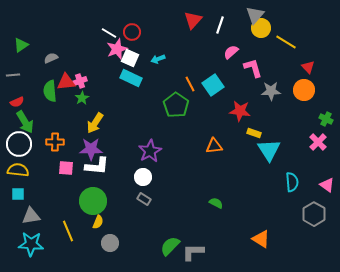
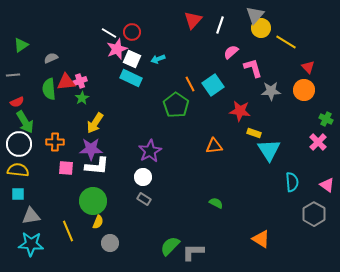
white square at (130, 58): moved 2 px right, 1 px down
green semicircle at (50, 91): moved 1 px left, 2 px up
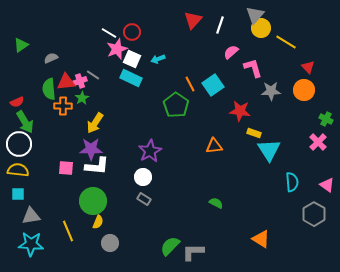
gray line at (13, 75): moved 80 px right; rotated 40 degrees clockwise
orange cross at (55, 142): moved 8 px right, 36 px up
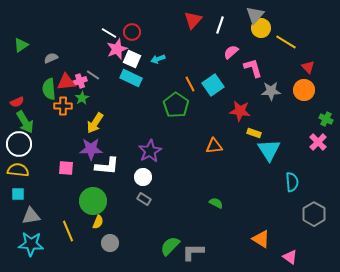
white L-shape at (97, 166): moved 10 px right
pink triangle at (327, 185): moved 37 px left, 72 px down
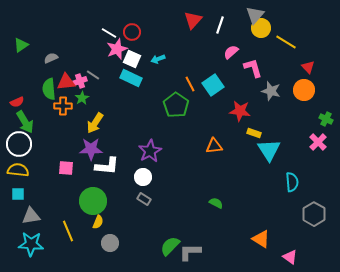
gray star at (271, 91): rotated 18 degrees clockwise
gray L-shape at (193, 252): moved 3 px left
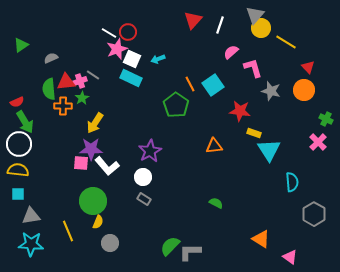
red circle at (132, 32): moved 4 px left
white L-shape at (107, 166): rotated 45 degrees clockwise
pink square at (66, 168): moved 15 px right, 5 px up
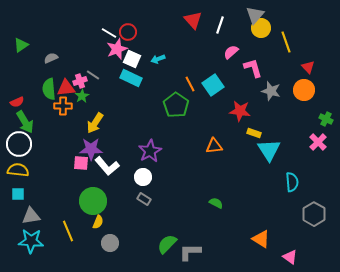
red triangle at (193, 20): rotated 24 degrees counterclockwise
yellow line at (286, 42): rotated 40 degrees clockwise
red triangle at (66, 82): moved 6 px down
green star at (82, 98): moved 2 px up
cyan star at (31, 244): moved 3 px up
green semicircle at (170, 246): moved 3 px left, 2 px up
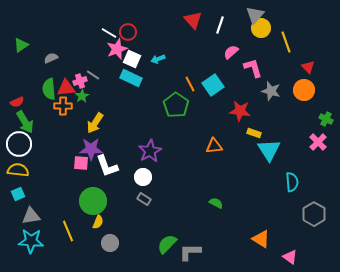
white L-shape at (107, 166): rotated 20 degrees clockwise
cyan square at (18, 194): rotated 24 degrees counterclockwise
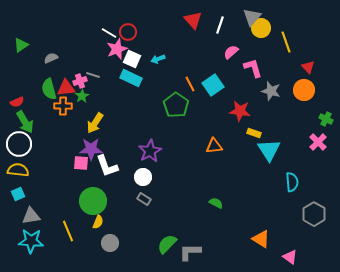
gray triangle at (255, 15): moved 3 px left, 2 px down
gray line at (93, 75): rotated 16 degrees counterclockwise
green semicircle at (49, 89): rotated 10 degrees counterclockwise
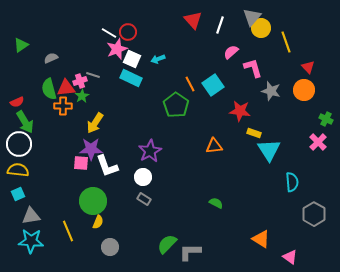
gray circle at (110, 243): moved 4 px down
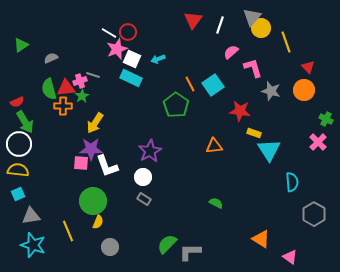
red triangle at (193, 20): rotated 18 degrees clockwise
cyan star at (31, 241): moved 2 px right, 4 px down; rotated 15 degrees clockwise
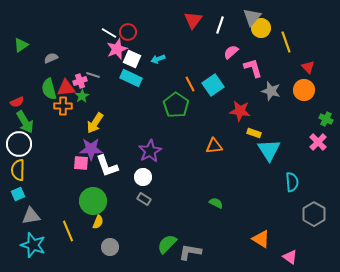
yellow semicircle at (18, 170): rotated 95 degrees counterclockwise
gray L-shape at (190, 252): rotated 10 degrees clockwise
